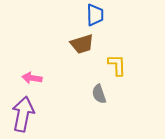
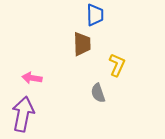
brown trapezoid: rotated 75 degrees counterclockwise
yellow L-shape: rotated 25 degrees clockwise
gray semicircle: moved 1 px left, 1 px up
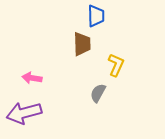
blue trapezoid: moved 1 px right, 1 px down
yellow L-shape: moved 1 px left
gray semicircle: rotated 48 degrees clockwise
purple arrow: moved 1 px right, 1 px up; rotated 116 degrees counterclockwise
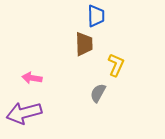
brown trapezoid: moved 2 px right
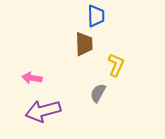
purple arrow: moved 19 px right, 2 px up
